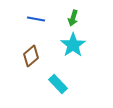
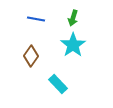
brown diamond: rotated 15 degrees counterclockwise
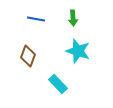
green arrow: rotated 21 degrees counterclockwise
cyan star: moved 5 px right, 6 px down; rotated 20 degrees counterclockwise
brown diamond: moved 3 px left; rotated 15 degrees counterclockwise
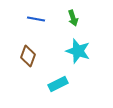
green arrow: rotated 14 degrees counterclockwise
cyan rectangle: rotated 72 degrees counterclockwise
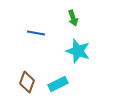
blue line: moved 14 px down
brown diamond: moved 1 px left, 26 px down
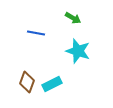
green arrow: rotated 42 degrees counterclockwise
cyan rectangle: moved 6 px left
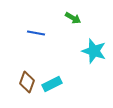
cyan star: moved 16 px right
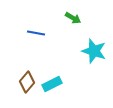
brown diamond: rotated 20 degrees clockwise
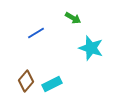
blue line: rotated 42 degrees counterclockwise
cyan star: moved 3 px left, 3 px up
brown diamond: moved 1 px left, 1 px up
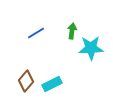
green arrow: moved 1 px left, 13 px down; rotated 112 degrees counterclockwise
cyan star: rotated 20 degrees counterclockwise
